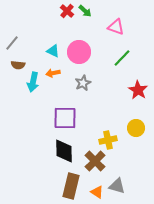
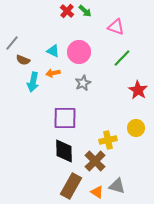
brown semicircle: moved 5 px right, 5 px up; rotated 16 degrees clockwise
brown rectangle: rotated 15 degrees clockwise
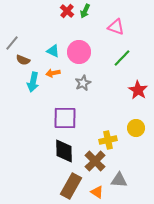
green arrow: rotated 72 degrees clockwise
gray triangle: moved 2 px right, 6 px up; rotated 12 degrees counterclockwise
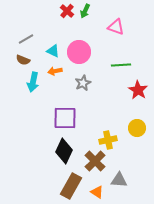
gray line: moved 14 px right, 4 px up; rotated 21 degrees clockwise
green line: moved 1 px left, 7 px down; rotated 42 degrees clockwise
orange arrow: moved 2 px right, 2 px up
yellow circle: moved 1 px right
black diamond: rotated 25 degrees clockwise
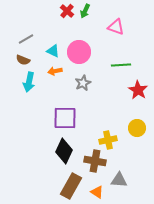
cyan arrow: moved 4 px left
brown cross: rotated 35 degrees counterclockwise
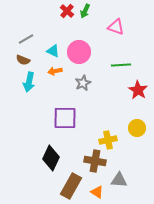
black diamond: moved 13 px left, 7 px down
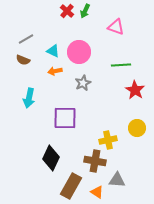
cyan arrow: moved 16 px down
red star: moved 3 px left
gray triangle: moved 2 px left
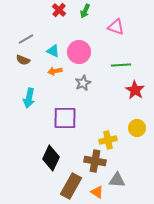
red cross: moved 8 px left, 1 px up
